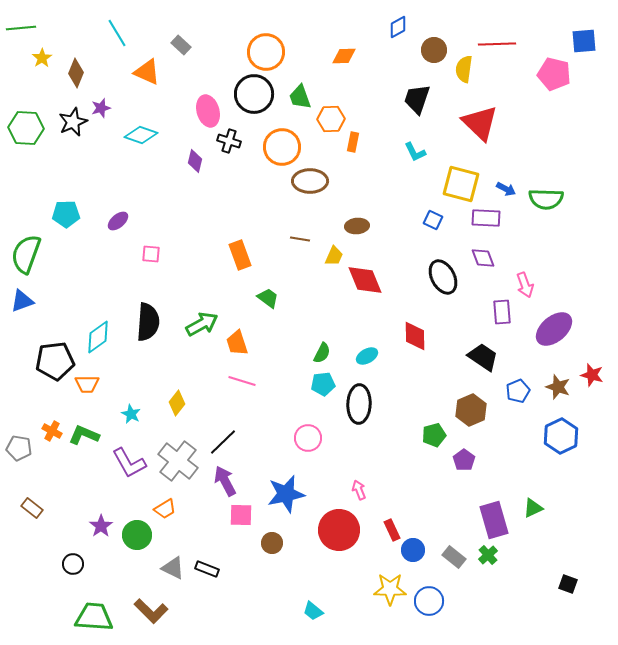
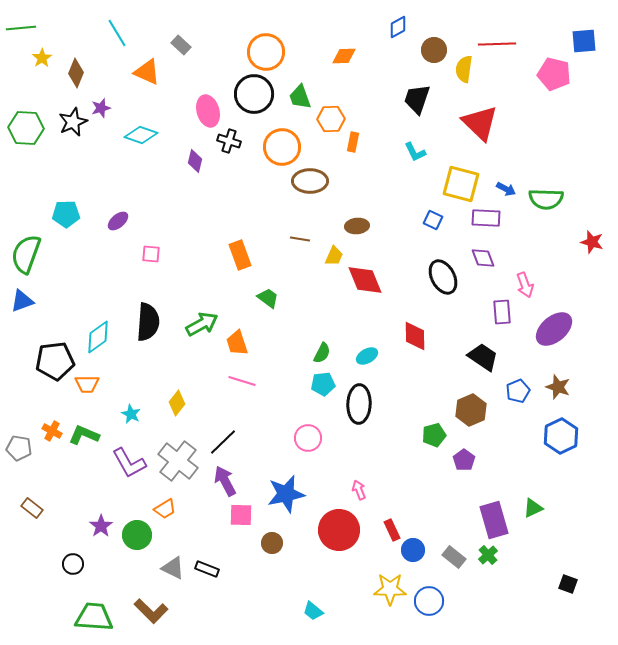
red star at (592, 375): moved 133 px up
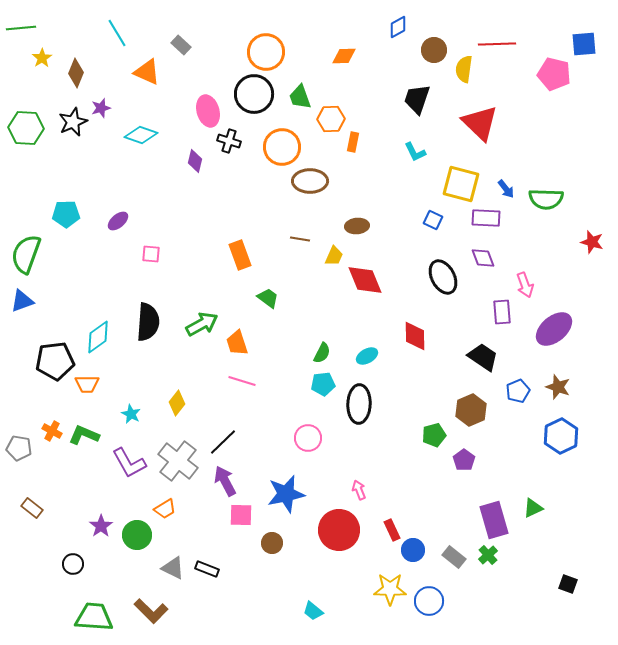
blue square at (584, 41): moved 3 px down
blue arrow at (506, 189): rotated 24 degrees clockwise
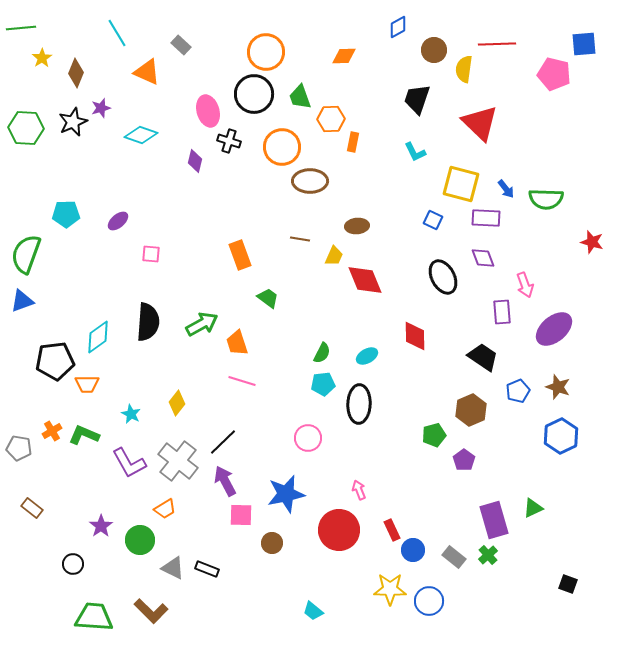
orange cross at (52, 431): rotated 30 degrees clockwise
green circle at (137, 535): moved 3 px right, 5 px down
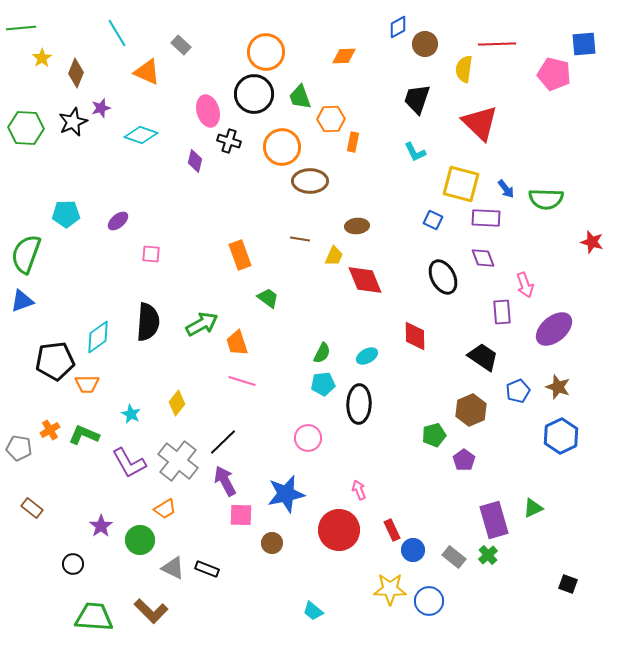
brown circle at (434, 50): moved 9 px left, 6 px up
orange cross at (52, 431): moved 2 px left, 1 px up
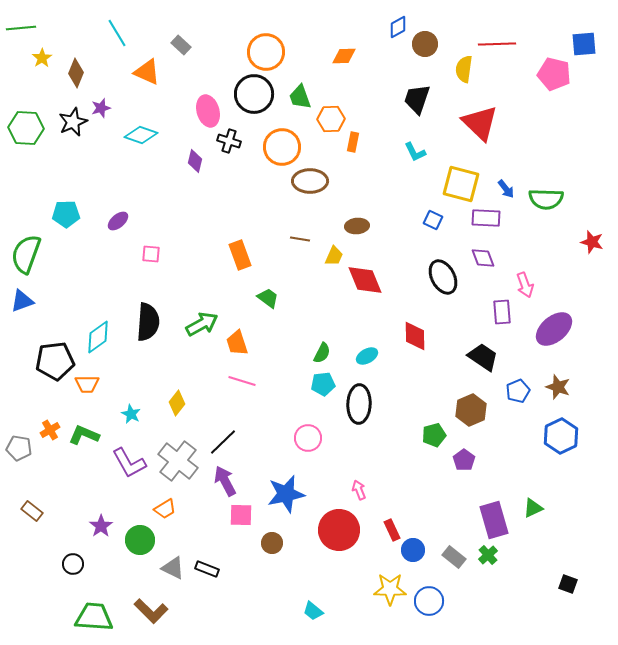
brown rectangle at (32, 508): moved 3 px down
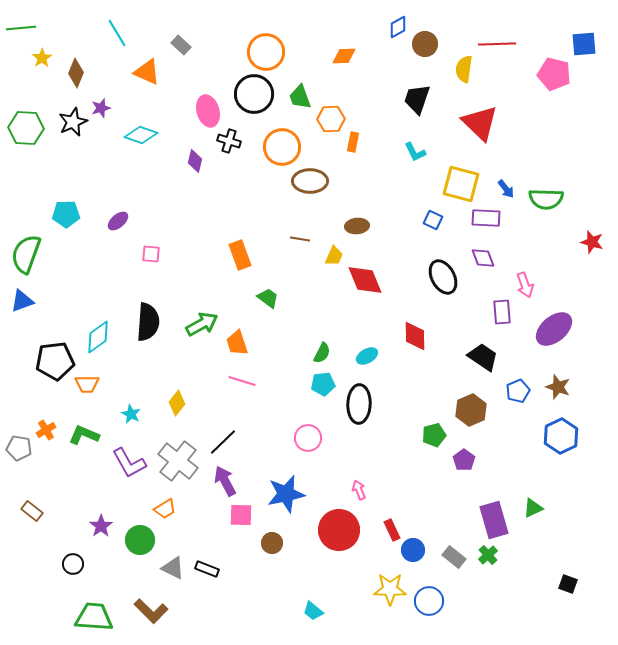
orange cross at (50, 430): moved 4 px left
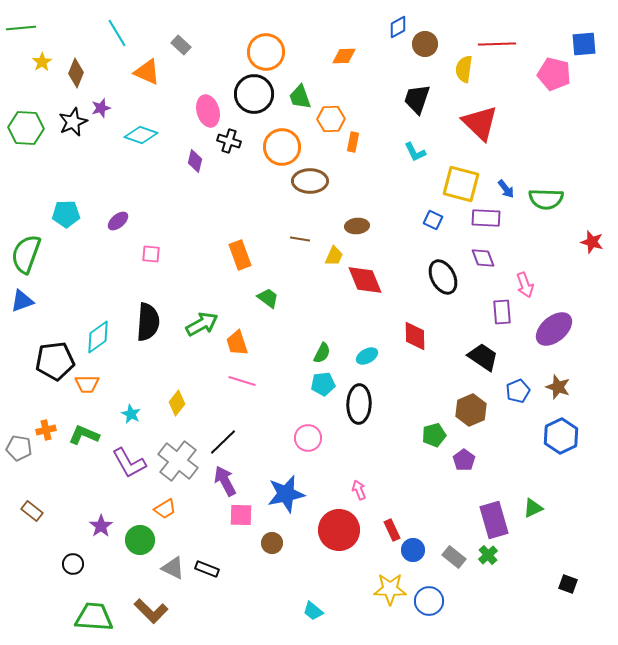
yellow star at (42, 58): moved 4 px down
orange cross at (46, 430): rotated 18 degrees clockwise
